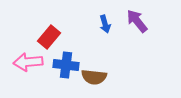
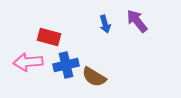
red rectangle: rotated 65 degrees clockwise
blue cross: rotated 20 degrees counterclockwise
brown semicircle: rotated 25 degrees clockwise
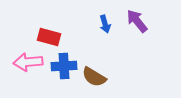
blue cross: moved 2 px left, 1 px down; rotated 10 degrees clockwise
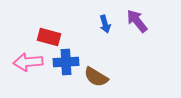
blue cross: moved 2 px right, 4 px up
brown semicircle: moved 2 px right
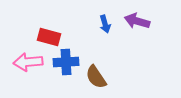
purple arrow: rotated 35 degrees counterclockwise
brown semicircle: rotated 25 degrees clockwise
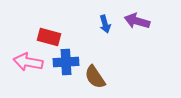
pink arrow: rotated 16 degrees clockwise
brown semicircle: moved 1 px left
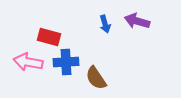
brown semicircle: moved 1 px right, 1 px down
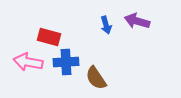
blue arrow: moved 1 px right, 1 px down
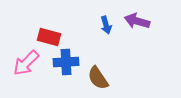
pink arrow: moved 2 px left, 1 px down; rotated 56 degrees counterclockwise
brown semicircle: moved 2 px right
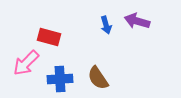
blue cross: moved 6 px left, 17 px down
